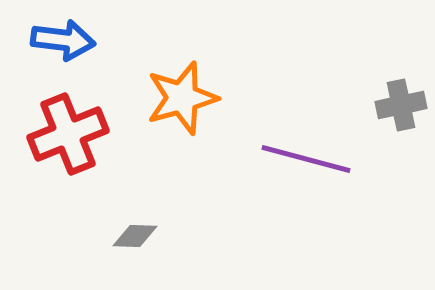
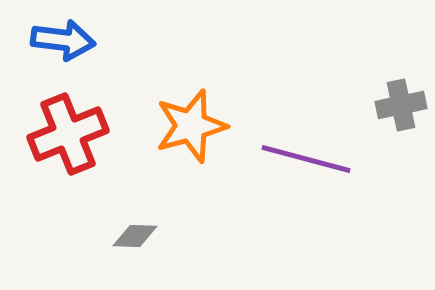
orange star: moved 9 px right, 28 px down
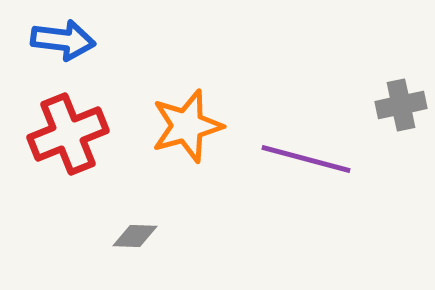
orange star: moved 4 px left
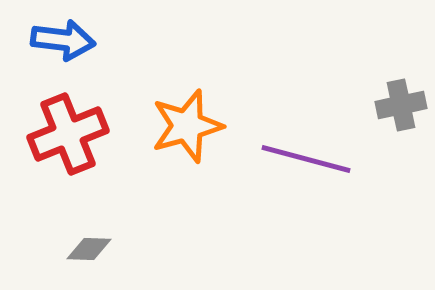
gray diamond: moved 46 px left, 13 px down
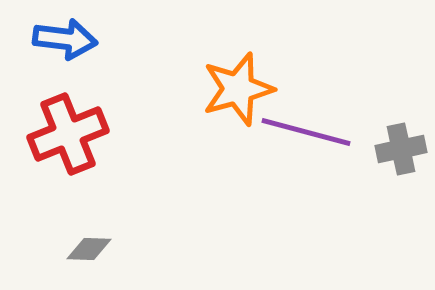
blue arrow: moved 2 px right, 1 px up
gray cross: moved 44 px down
orange star: moved 51 px right, 37 px up
purple line: moved 27 px up
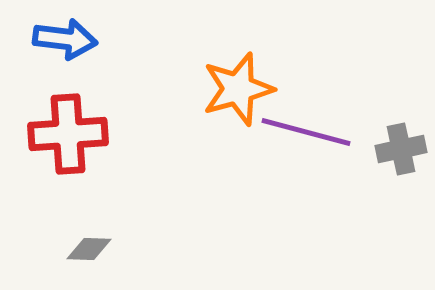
red cross: rotated 18 degrees clockwise
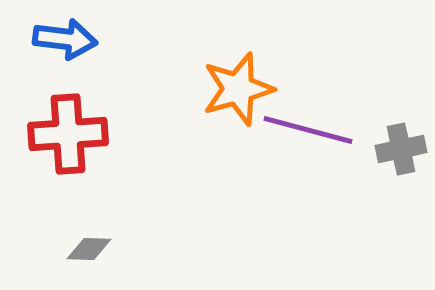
purple line: moved 2 px right, 2 px up
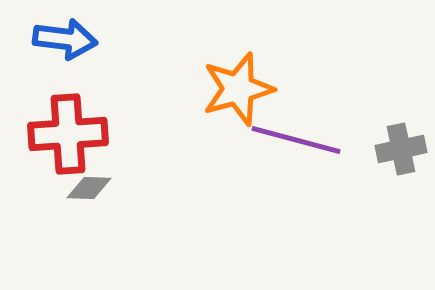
purple line: moved 12 px left, 10 px down
gray diamond: moved 61 px up
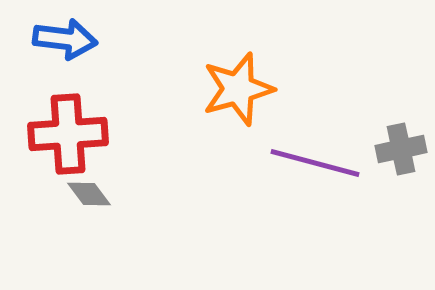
purple line: moved 19 px right, 23 px down
gray diamond: moved 6 px down; rotated 51 degrees clockwise
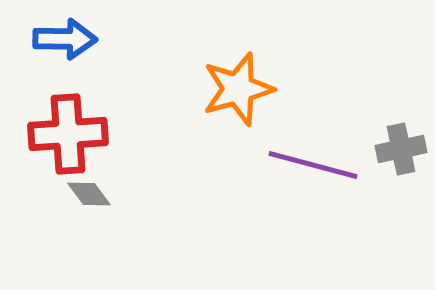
blue arrow: rotated 6 degrees counterclockwise
purple line: moved 2 px left, 2 px down
